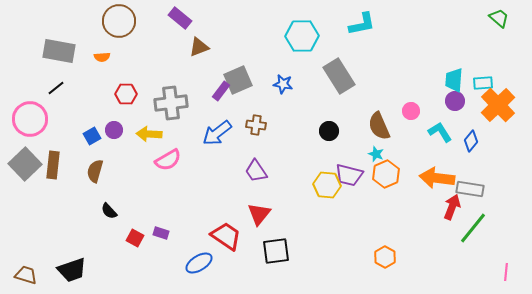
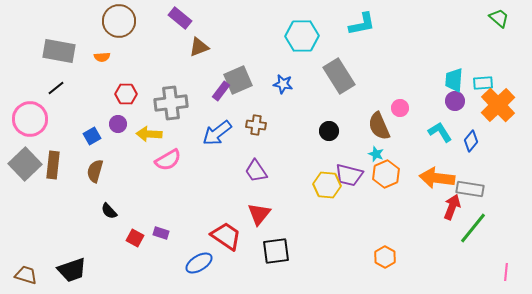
pink circle at (411, 111): moved 11 px left, 3 px up
purple circle at (114, 130): moved 4 px right, 6 px up
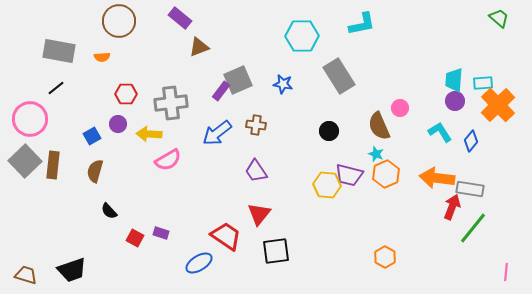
gray square at (25, 164): moved 3 px up
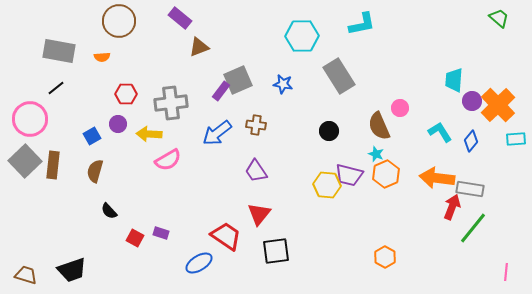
cyan rectangle at (483, 83): moved 33 px right, 56 px down
purple circle at (455, 101): moved 17 px right
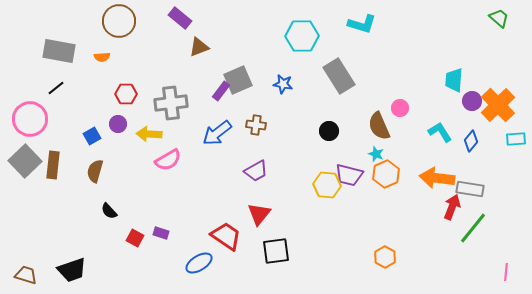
cyan L-shape at (362, 24): rotated 28 degrees clockwise
purple trapezoid at (256, 171): rotated 85 degrees counterclockwise
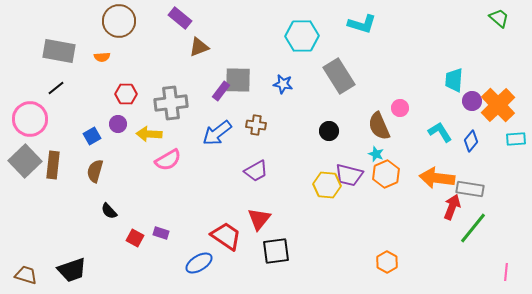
gray square at (238, 80): rotated 24 degrees clockwise
red triangle at (259, 214): moved 5 px down
orange hexagon at (385, 257): moved 2 px right, 5 px down
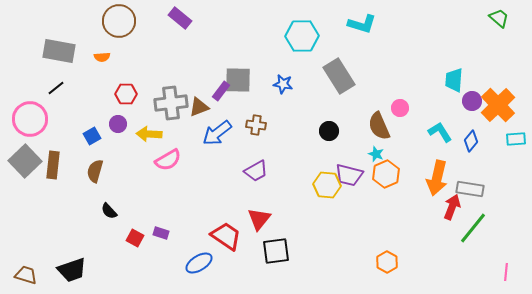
brown triangle at (199, 47): moved 60 px down
orange arrow at (437, 178): rotated 84 degrees counterclockwise
